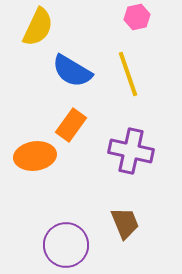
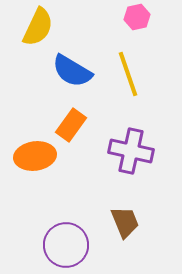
brown trapezoid: moved 1 px up
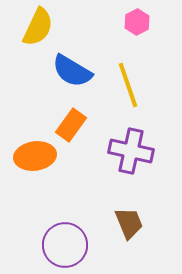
pink hexagon: moved 5 px down; rotated 15 degrees counterclockwise
yellow line: moved 11 px down
brown trapezoid: moved 4 px right, 1 px down
purple circle: moved 1 px left
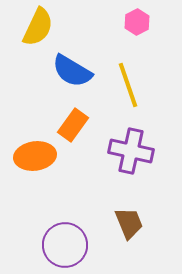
orange rectangle: moved 2 px right
